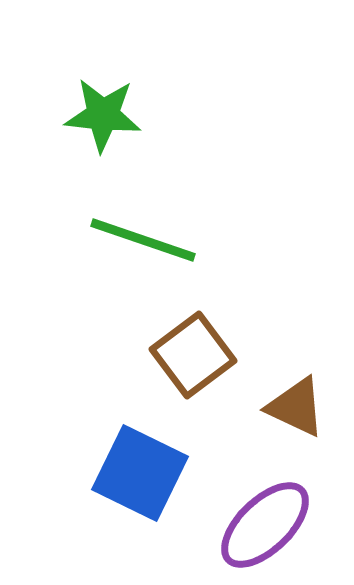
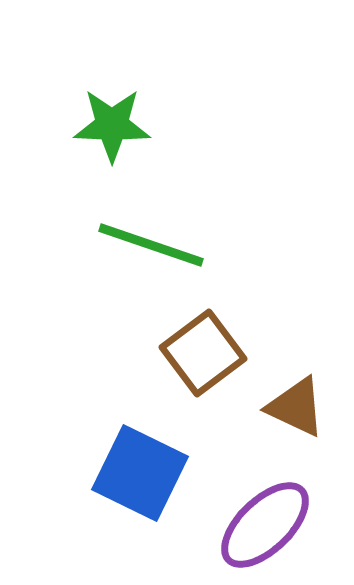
green star: moved 9 px right, 10 px down; rotated 4 degrees counterclockwise
green line: moved 8 px right, 5 px down
brown square: moved 10 px right, 2 px up
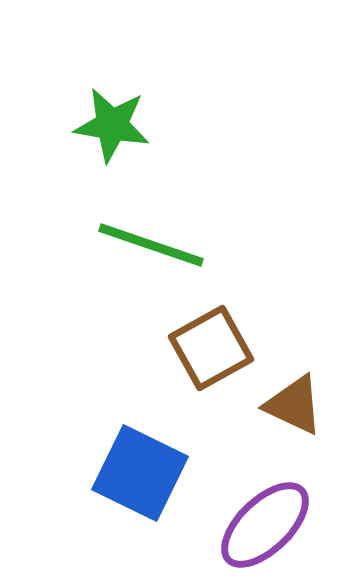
green star: rotated 8 degrees clockwise
brown square: moved 8 px right, 5 px up; rotated 8 degrees clockwise
brown triangle: moved 2 px left, 2 px up
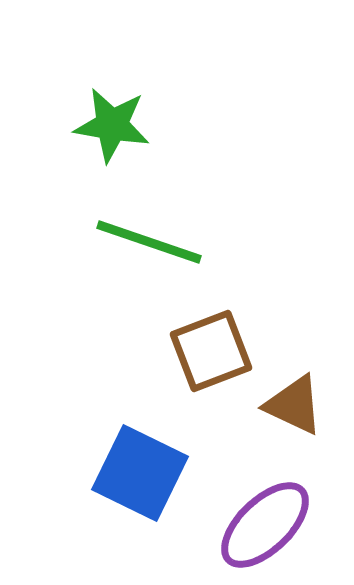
green line: moved 2 px left, 3 px up
brown square: moved 3 px down; rotated 8 degrees clockwise
